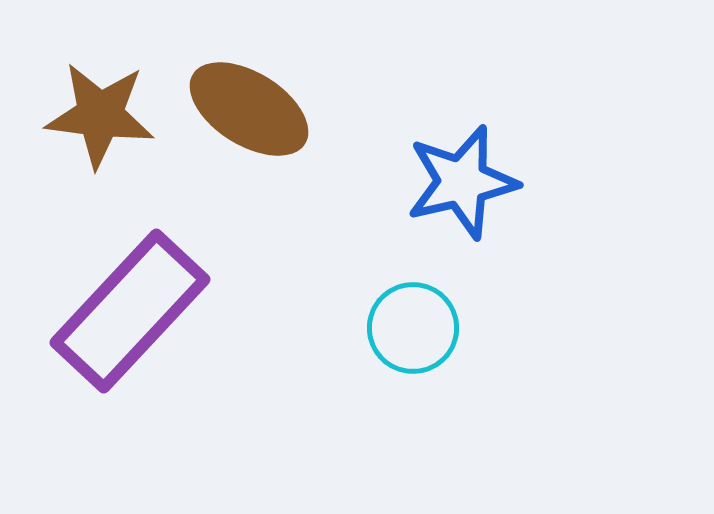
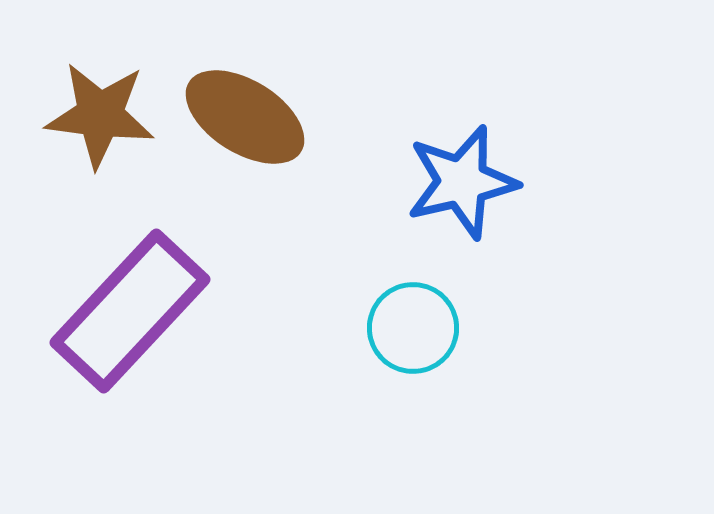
brown ellipse: moved 4 px left, 8 px down
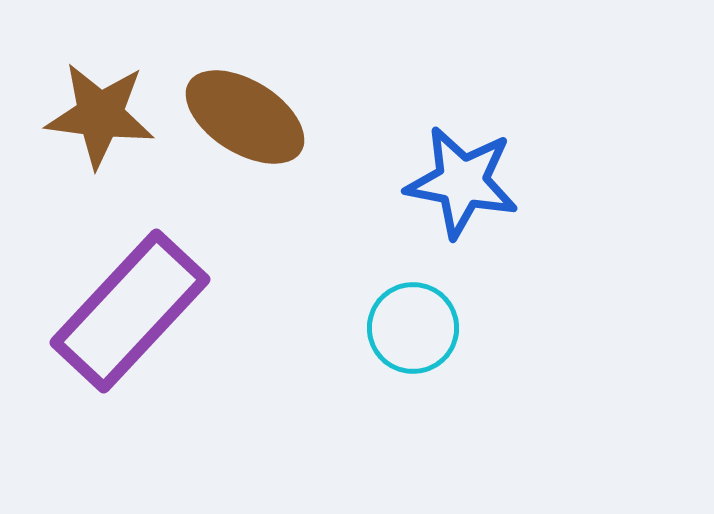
blue star: rotated 24 degrees clockwise
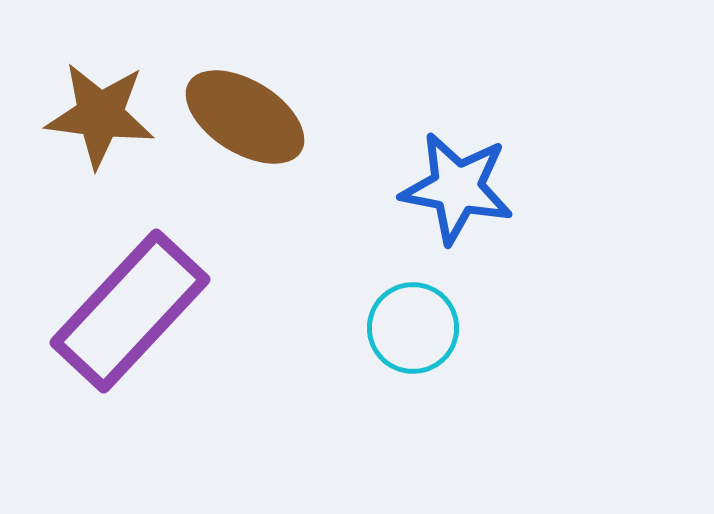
blue star: moved 5 px left, 6 px down
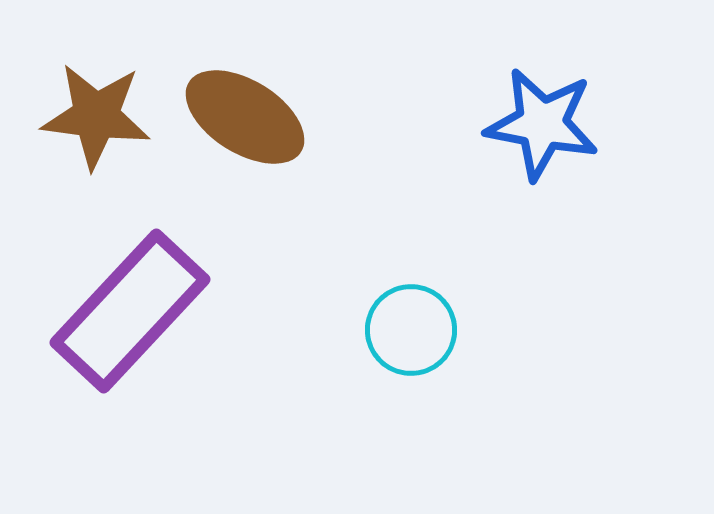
brown star: moved 4 px left, 1 px down
blue star: moved 85 px right, 64 px up
cyan circle: moved 2 px left, 2 px down
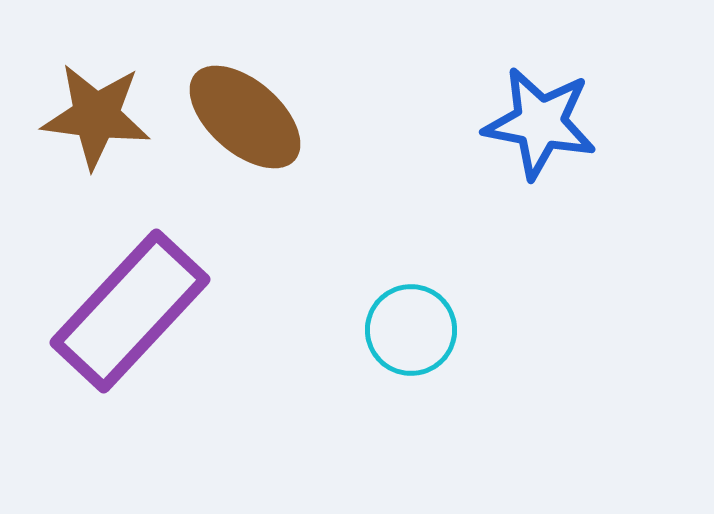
brown ellipse: rotated 9 degrees clockwise
blue star: moved 2 px left, 1 px up
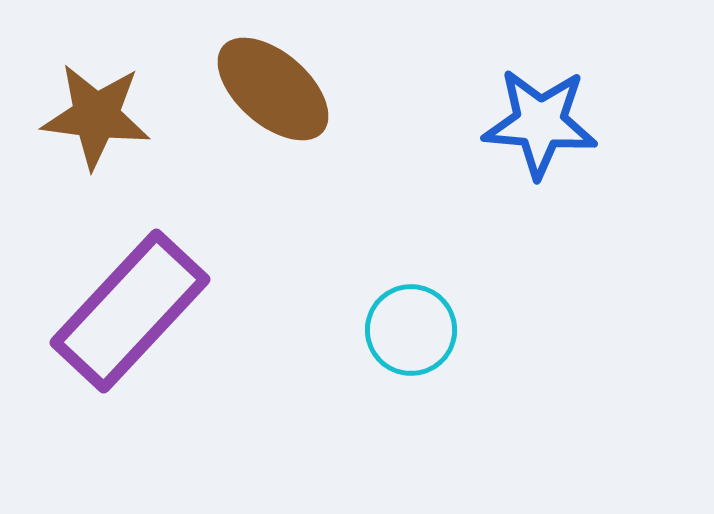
brown ellipse: moved 28 px right, 28 px up
blue star: rotated 6 degrees counterclockwise
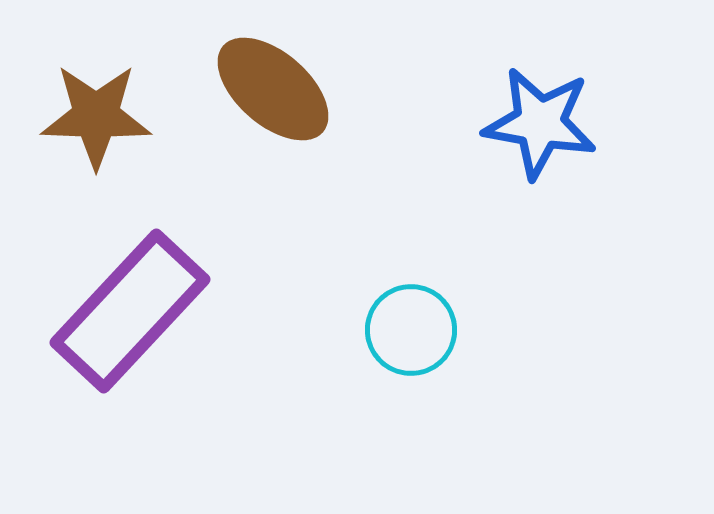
brown star: rotated 5 degrees counterclockwise
blue star: rotated 5 degrees clockwise
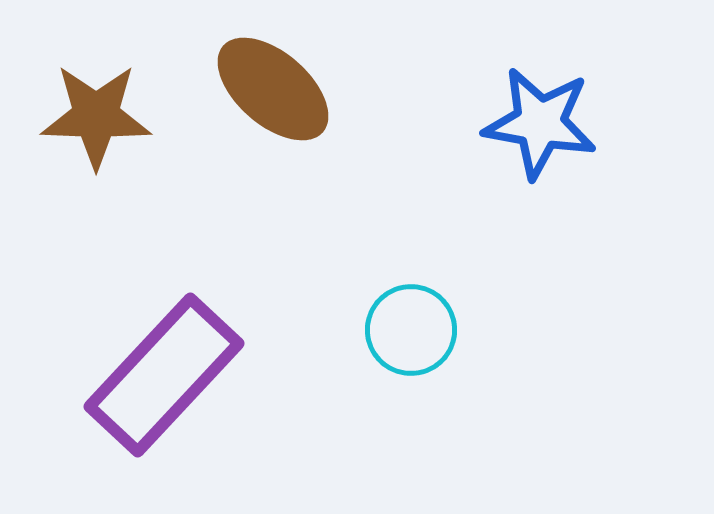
purple rectangle: moved 34 px right, 64 px down
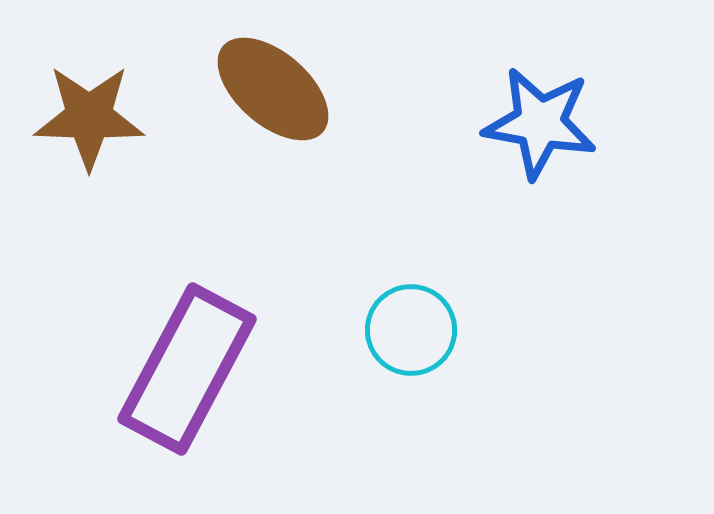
brown star: moved 7 px left, 1 px down
purple rectangle: moved 23 px right, 6 px up; rotated 15 degrees counterclockwise
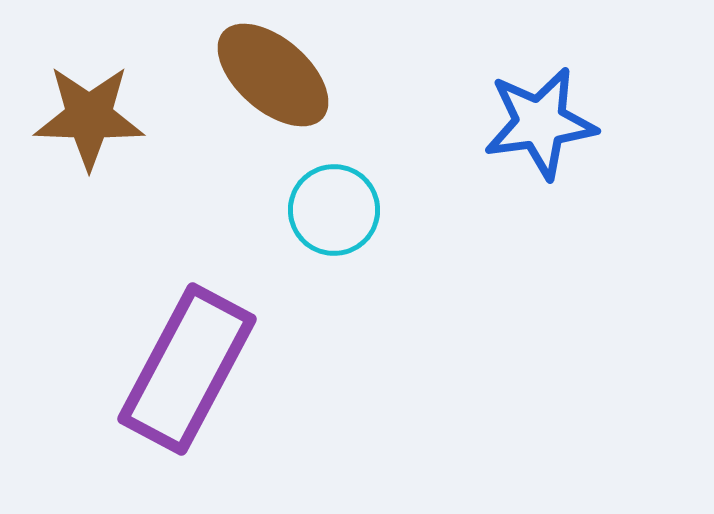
brown ellipse: moved 14 px up
blue star: rotated 18 degrees counterclockwise
cyan circle: moved 77 px left, 120 px up
